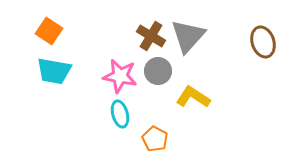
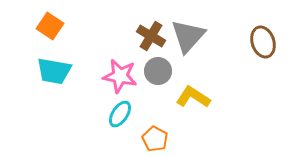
orange square: moved 1 px right, 5 px up
cyan ellipse: rotated 48 degrees clockwise
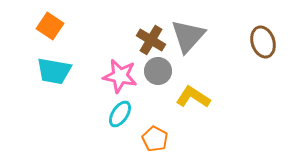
brown cross: moved 4 px down
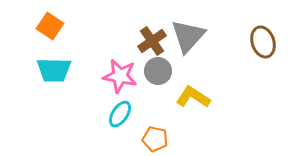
brown cross: moved 1 px right, 1 px down; rotated 24 degrees clockwise
cyan trapezoid: moved 1 px up; rotated 9 degrees counterclockwise
orange pentagon: rotated 15 degrees counterclockwise
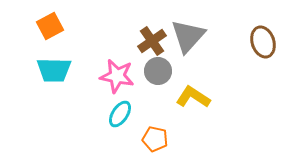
orange square: rotated 28 degrees clockwise
pink star: moved 3 px left
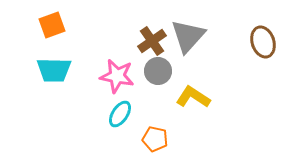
orange square: moved 2 px right, 1 px up; rotated 8 degrees clockwise
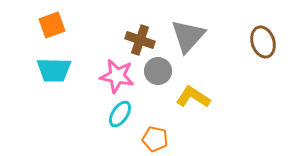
brown cross: moved 12 px left, 1 px up; rotated 36 degrees counterclockwise
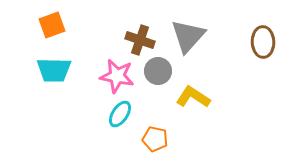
brown ellipse: rotated 16 degrees clockwise
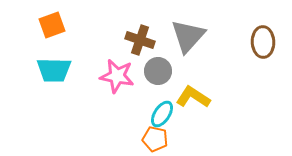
cyan ellipse: moved 42 px right
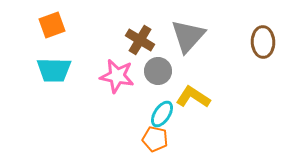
brown cross: rotated 12 degrees clockwise
